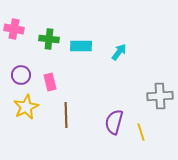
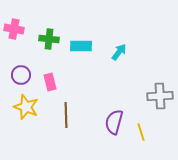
yellow star: rotated 25 degrees counterclockwise
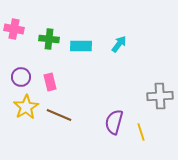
cyan arrow: moved 8 px up
purple circle: moved 2 px down
yellow star: rotated 20 degrees clockwise
brown line: moved 7 px left; rotated 65 degrees counterclockwise
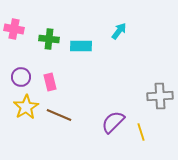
cyan arrow: moved 13 px up
purple semicircle: moved 1 px left; rotated 30 degrees clockwise
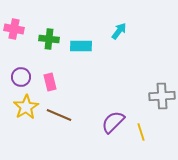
gray cross: moved 2 px right
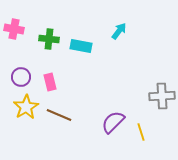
cyan rectangle: rotated 10 degrees clockwise
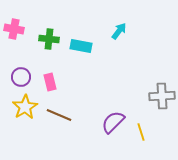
yellow star: moved 1 px left
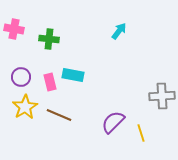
cyan rectangle: moved 8 px left, 29 px down
yellow line: moved 1 px down
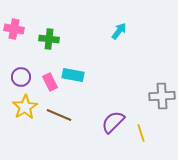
pink rectangle: rotated 12 degrees counterclockwise
